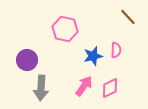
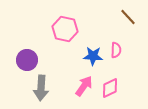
blue star: rotated 18 degrees clockwise
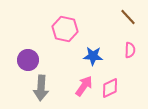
pink semicircle: moved 14 px right
purple circle: moved 1 px right
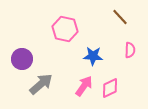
brown line: moved 8 px left
purple circle: moved 6 px left, 1 px up
gray arrow: moved 4 px up; rotated 135 degrees counterclockwise
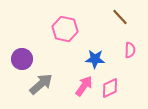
blue star: moved 2 px right, 3 px down
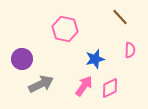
blue star: rotated 18 degrees counterclockwise
gray arrow: rotated 15 degrees clockwise
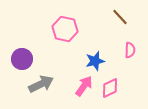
blue star: moved 2 px down
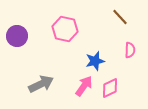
purple circle: moved 5 px left, 23 px up
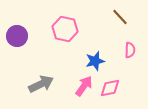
pink diamond: rotated 15 degrees clockwise
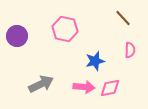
brown line: moved 3 px right, 1 px down
pink arrow: moved 1 px down; rotated 60 degrees clockwise
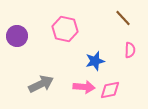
pink diamond: moved 2 px down
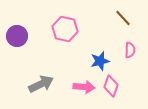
blue star: moved 5 px right
pink diamond: moved 1 px right, 4 px up; rotated 60 degrees counterclockwise
